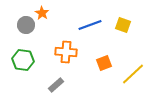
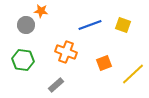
orange star: moved 1 px left, 2 px up; rotated 24 degrees counterclockwise
orange cross: rotated 15 degrees clockwise
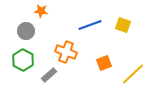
gray circle: moved 6 px down
green hexagon: rotated 20 degrees clockwise
gray rectangle: moved 7 px left, 10 px up
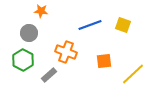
gray circle: moved 3 px right, 2 px down
orange square: moved 2 px up; rotated 14 degrees clockwise
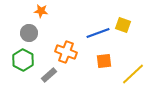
blue line: moved 8 px right, 8 px down
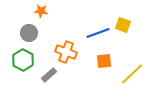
yellow line: moved 1 px left
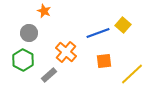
orange star: moved 3 px right; rotated 16 degrees clockwise
yellow square: rotated 21 degrees clockwise
orange cross: rotated 20 degrees clockwise
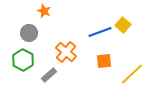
blue line: moved 2 px right, 1 px up
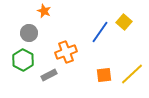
yellow square: moved 1 px right, 3 px up
blue line: rotated 35 degrees counterclockwise
orange cross: rotated 30 degrees clockwise
orange square: moved 14 px down
gray rectangle: rotated 14 degrees clockwise
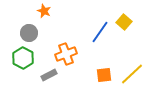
orange cross: moved 2 px down
green hexagon: moved 2 px up
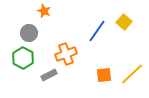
blue line: moved 3 px left, 1 px up
